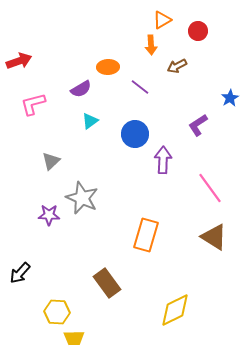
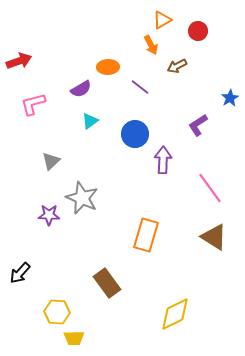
orange arrow: rotated 24 degrees counterclockwise
yellow diamond: moved 4 px down
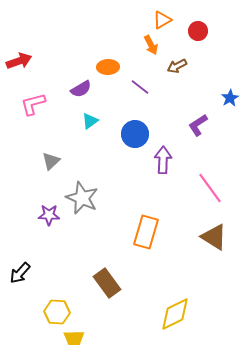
orange rectangle: moved 3 px up
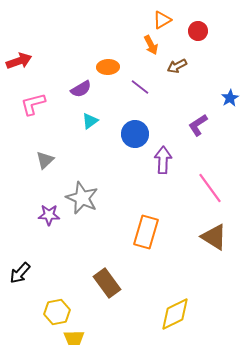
gray triangle: moved 6 px left, 1 px up
yellow hexagon: rotated 15 degrees counterclockwise
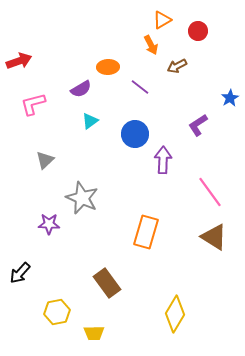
pink line: moved 4 px down
purple star: moved 9 px down
yellow diamond: rotated 33 degrees counterclockwise
yellow trapezoid: moved 20 px right, 5 px up
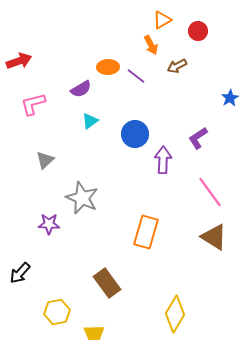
purple line: moved 4 px left, 11 px up
purple L-shape: moved 13 px down
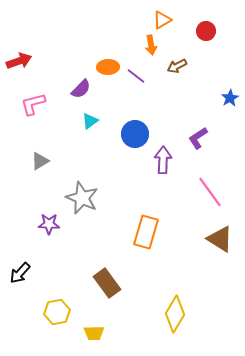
red circle: moved 8 px right
orange arrow: rotated 18 degrees clockwise
purple semicircle: rotated 15 degrees counterclockwise
gray triangle: moved 5 px left, 1 px down; rotated 12 degrees clockwise
brown triangle: moved 6 px right, 2 px down
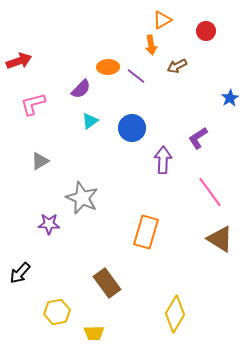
blue circle: moved 3 px left, 6 px up
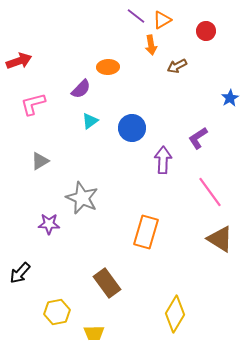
purple line: moved 60 px up
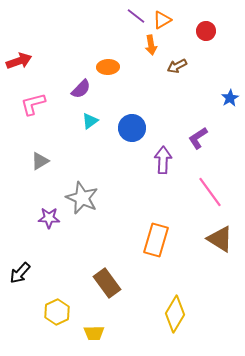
purple star: moved 6 px up
orange rectangle: moved 10 px right, 8 px down
yellow hexagon: rotated 15 degrees counterclockwise
